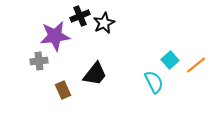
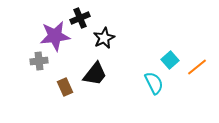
black cross: moved 2 px down
black star: moved 15 px down
orange line: moved 1 px right, 2 px down
cyan semicircle: moved 1 px down
brown rectangle: moved 2 px right, 3 px up
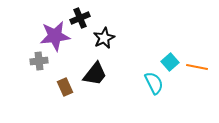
cyan square: moved 2 px down
orange line: rotated 50 degrees clockwise
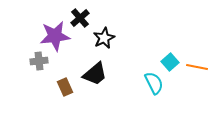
black cross: rotated 18 degrees counterclockwise
black trapezoid: rotated 12 degrees clockwise
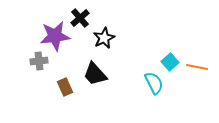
black trapezoid: rotated 88 degrees clockwise
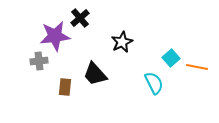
black star: moved 18 px right, 4 px down
cyan square: moved 1 px right, 4 px up
brown rectangle: rotated 30 degrees clockwise
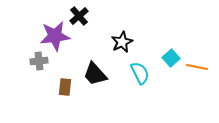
black cross: moved 1 px left, 2 px up
cyan semicircle: moved 14 px left, 10 px up
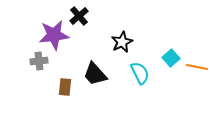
purple star: moved 1 px left, 1 px up
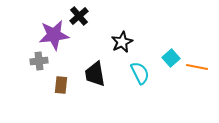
black trapezoid: rotated 32 degrees clockwise
brown rectangle: moved 4 px left, 2 px up
